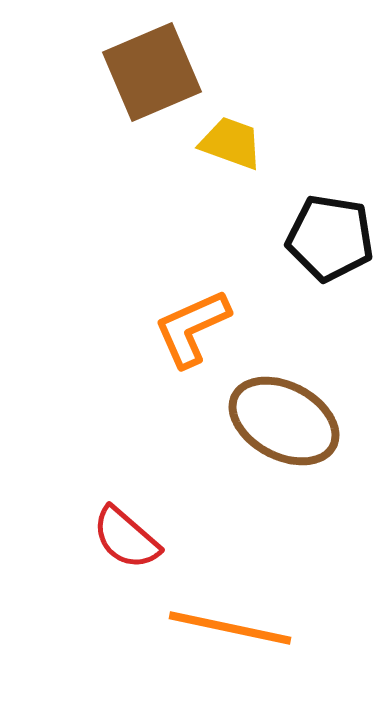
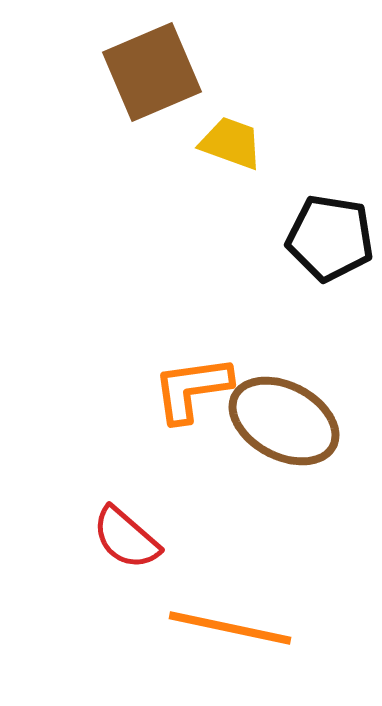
orange L-shape: moved 61 px down; rotated 16 degrees clockwise
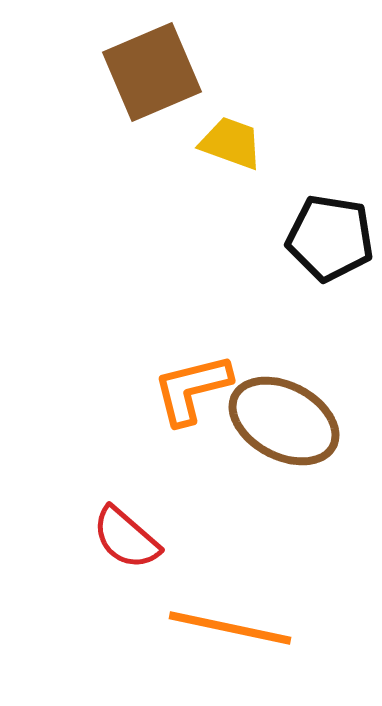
orange L-shape: rotated 6 degrees counterclockwise
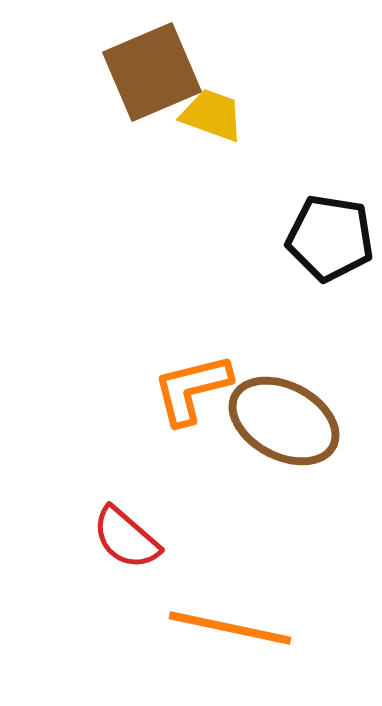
yellow trapezoid: moved 19 px left, 28 px up
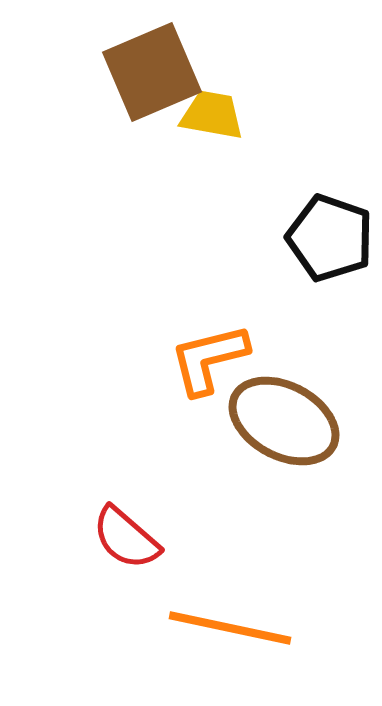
yellow trapezoid: rotated 10 degrees counterclockwise
black pentagon: rotated 10 degrees clockwise
orange L-shape: moved 17 px right, 30 px up
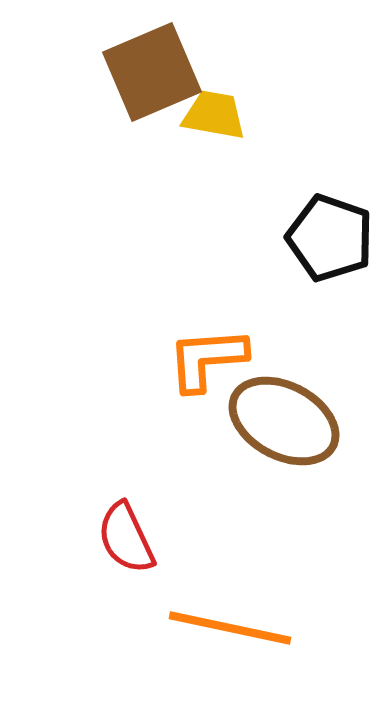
yellow trapezoid: moved 2 px right
orange L-shape: moved 2 px left; rotated 10 degrees clockwise
red semicircle: rotated 24 degrees clockwise
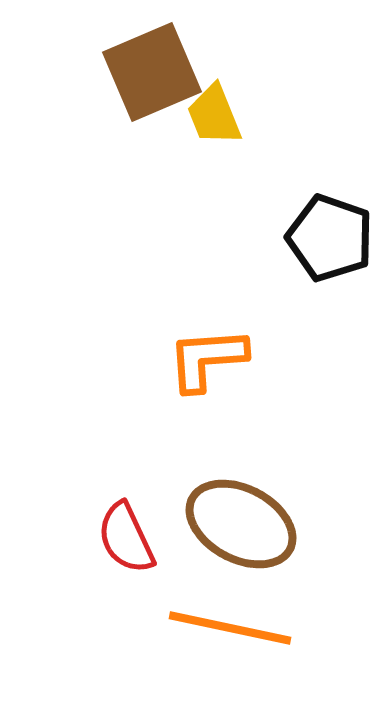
yellow trapezoid: rotated 122 degrees counterclockwise
brown ellipse: moved 43 px left, 103 px down
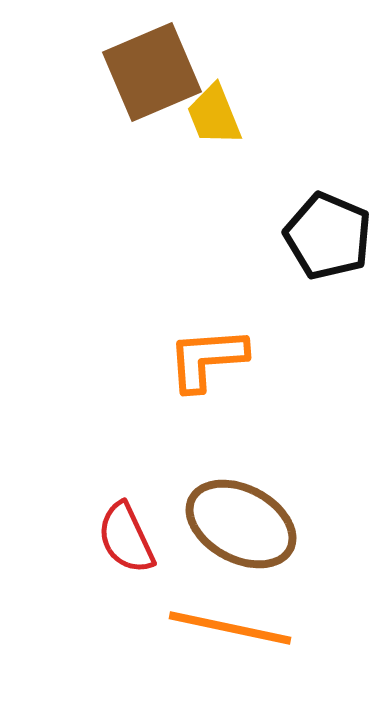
black pentagon: moved 2 px left, 2 px up; rotated 4 degrees clockwise
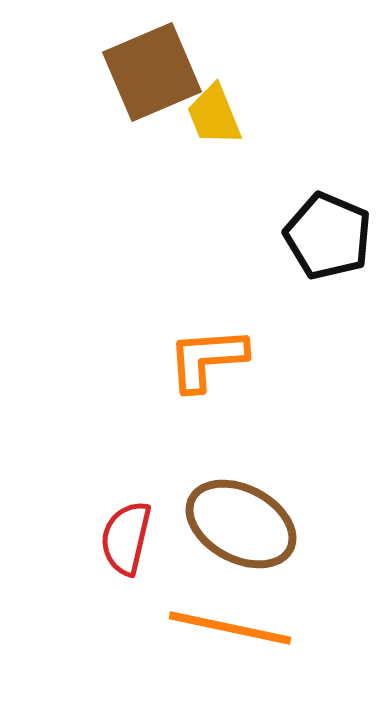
red semicircle: rotated 38 degrees clockwise
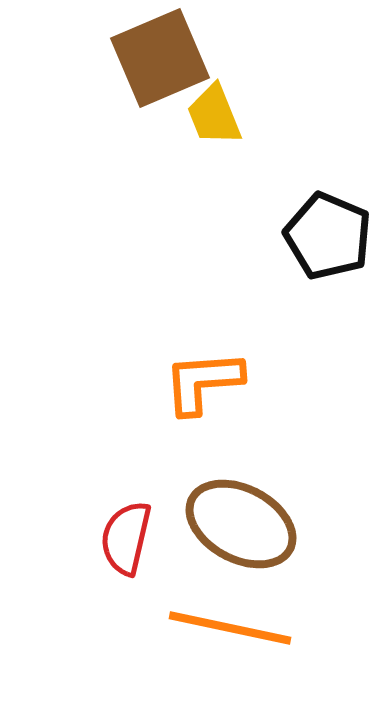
brown square: moved 8 px right, 14 px up
orange L-shape: moved 4 px left, 23 px down
